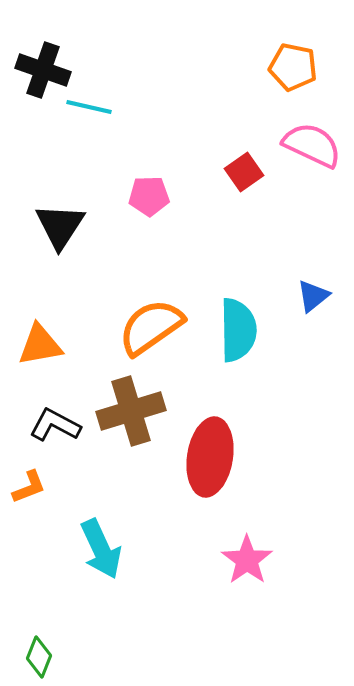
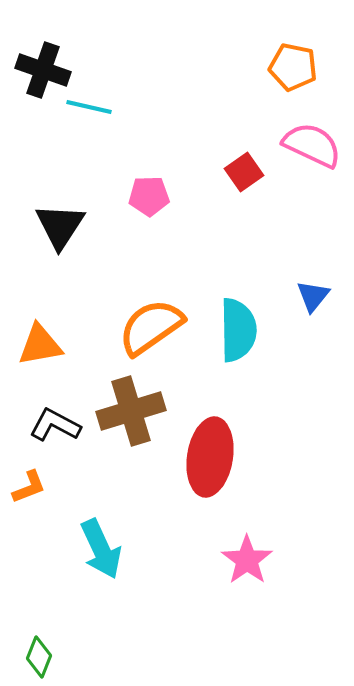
blue triangle: rotated 12 degrees counterclockwise
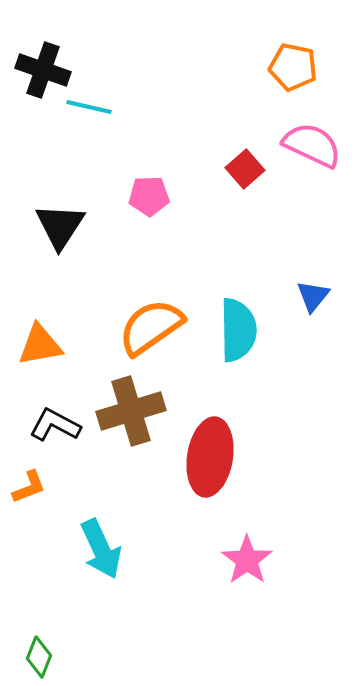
red square: moved 1 px right, 3 px up; rotated 6 degrees counterclockwise
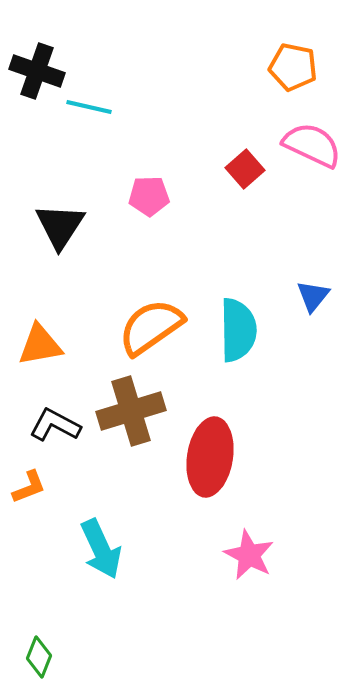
black cross: moved 6 px left, 1 px down
pink star: moved 2 px right, 5 px up; rotated 9 degrees counterclockwise
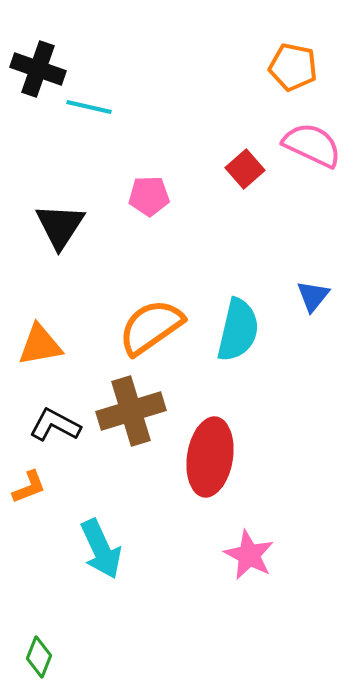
black cross: moved 1 px right, 2 px up
cyan semicircle: rotated 14 degrees clockwise
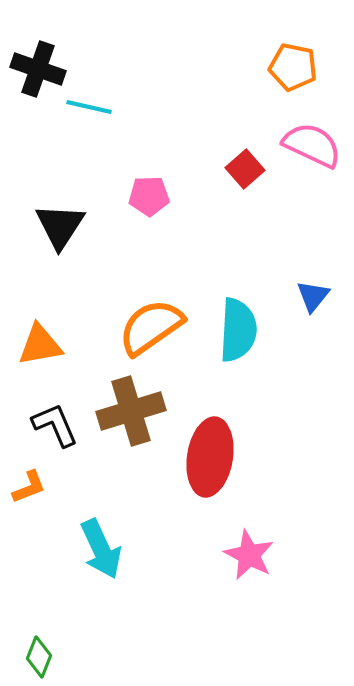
cyan semicircle: rotated 10 degrees counterclockwise
black L-shape: rotated 39 degrees clockwise
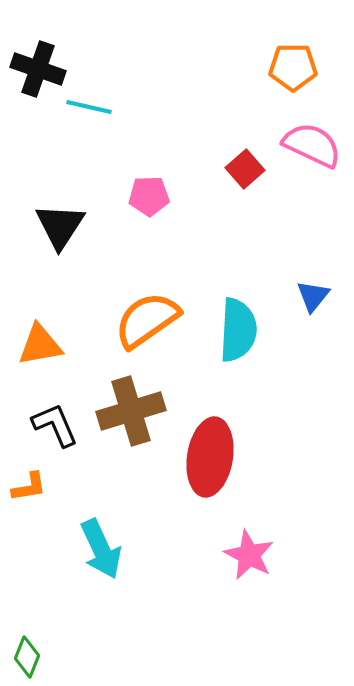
orange pentagon: rotated 12 degrees counterclockwise
orange semicircle: moved 4 px left, 7 px up
orange L-shape: rotated 12 degrees clockwise
green diamond: moved 12 px left
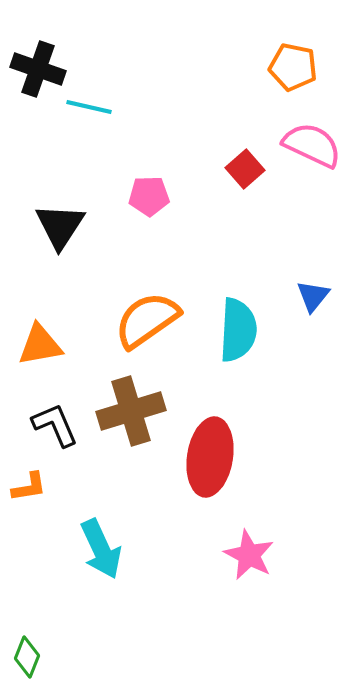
orange pentagon: rotated 12 degrees clockwise
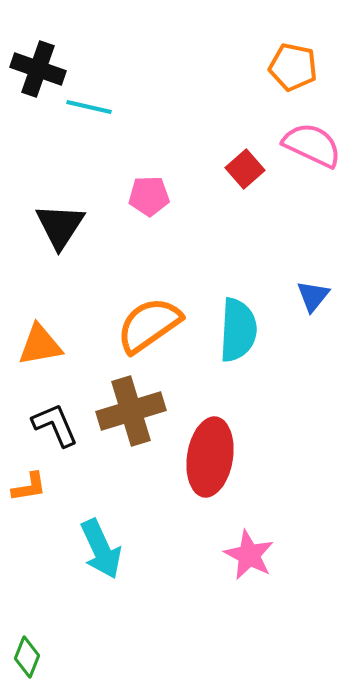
orange semicircle: moved 2 px right, 5 px down
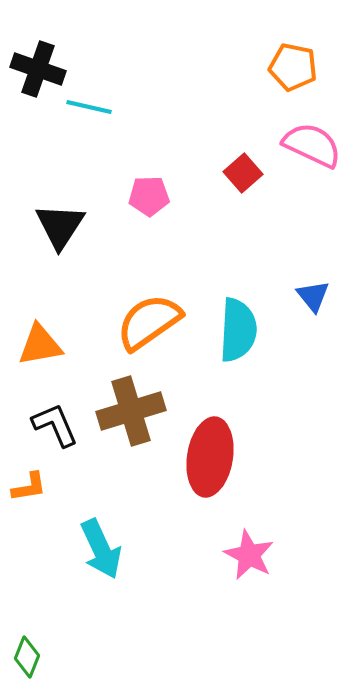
red square: moved 2 px left, 4 px down
blue triangle: rotated 18 degrees counterclockwise
orange semicircle: moved 3 px up
